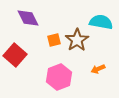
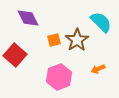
cyan semicircle: rotated 35 degrees clockwise
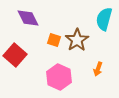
cyan semicircle: moved 3 px right, 3 px up; rotated 120 degrees counterclockwise
orange square: rotated 32 degrees clockwise
orange arrow: rotated 48 degrees counterclockwise
pink hexagon: rotated 15 degrees counterclockwise
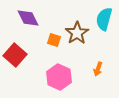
brown star: moved 7 px up
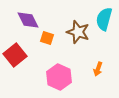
purple diamond: moved 2 px down
brown star: moved 1 px right, 1 px up; rotated 20 degrees counterclockwise
orange square: moved 7 px left, 2 px up
red square: rotated 10 degrees clockwise
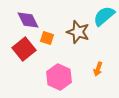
cyan semicircle: moved 3 px up; rotated 35 degrees clockwise
red square: moved 9 px right, 6 px up
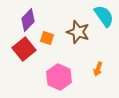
cyan semicircle: rotated 95 degrees clockwise
purple diamond: rotated 70 degrees clockwise
